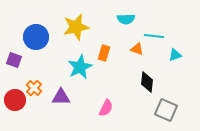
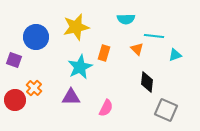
orange triangle: rotated 24 degrees clockwise
purple triangle: moved 10 px right
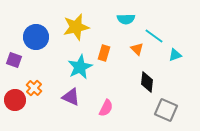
cyan line: rotated 30 degrees clockwise
purple triangle: rotated 24 degrees clockwise
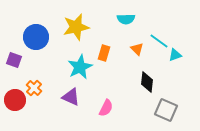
cyan line: moved 5 px right, 5 px down
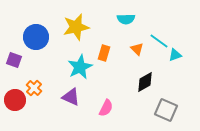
black diamond: moved 2 px left; rotated 55 degrees clockwise
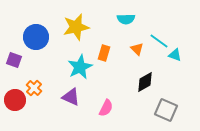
cyan triangle: rotated 40 degrees clockwise
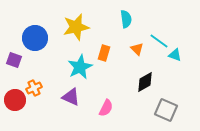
cyan semicircle: rotated 96 degrees counterclockwise
blue circle: moved 1 px left, 1 px down
orange cross: rotated 21 degrees clockwise
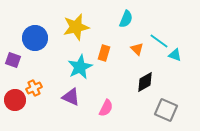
cyan semicircle: rotated 30 degrees clockwise
purple square: moved 1 px left
